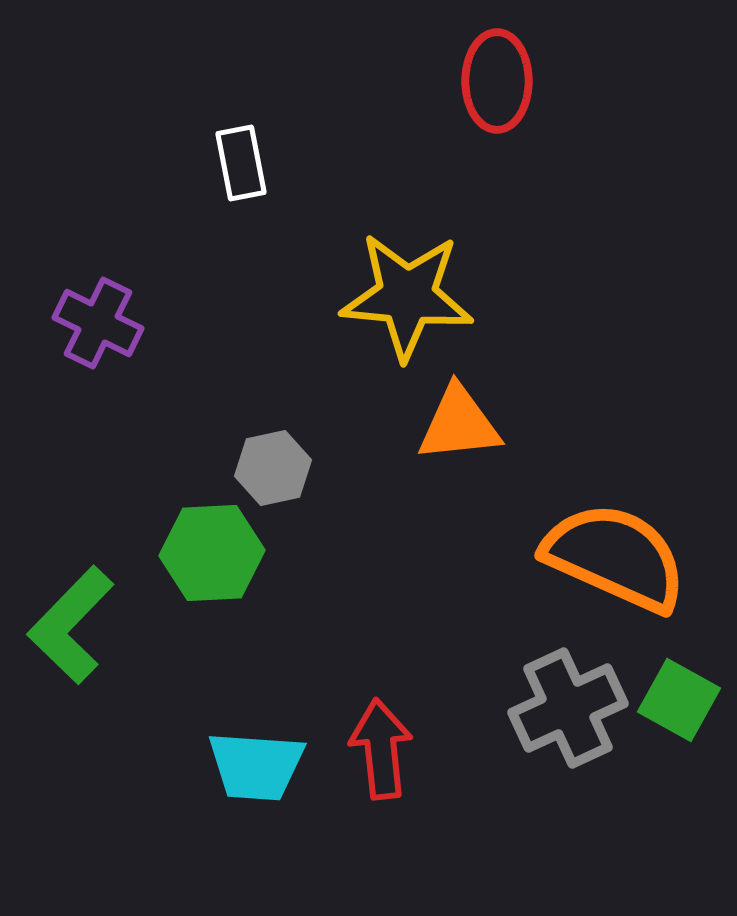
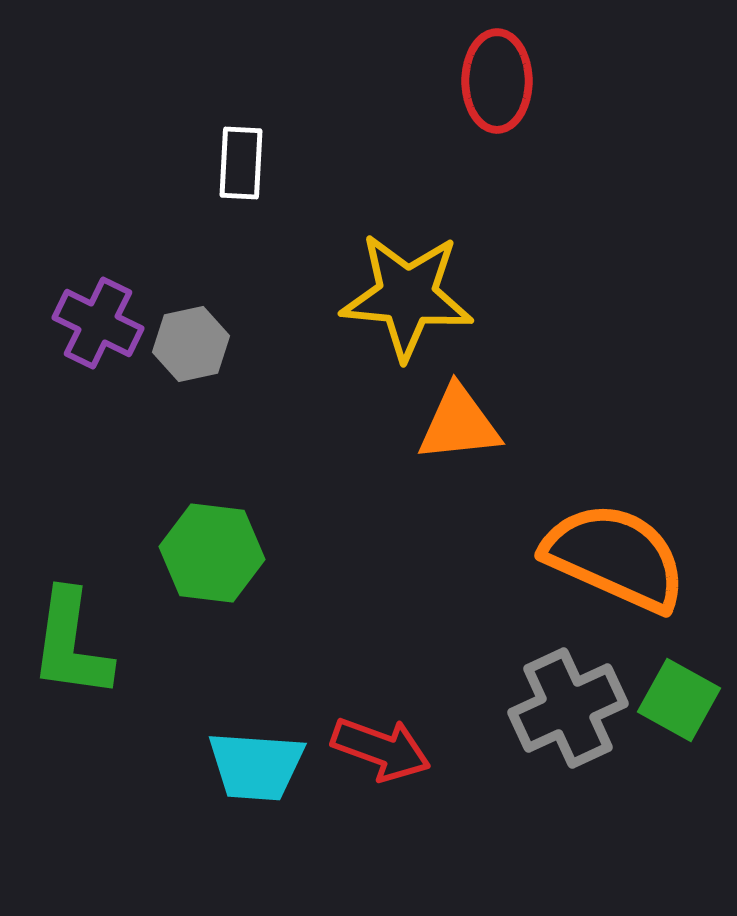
white rectangle: rotated 14 degrees clockwise
gray hexagon: moved 82 px left, 124 px up
green hexagon: rotated 10 degrees clockwise
green L-shape: moved 19 px down; rotated 36 degrees counterclockwise
red arrow: rotated 116 degrees clockwise
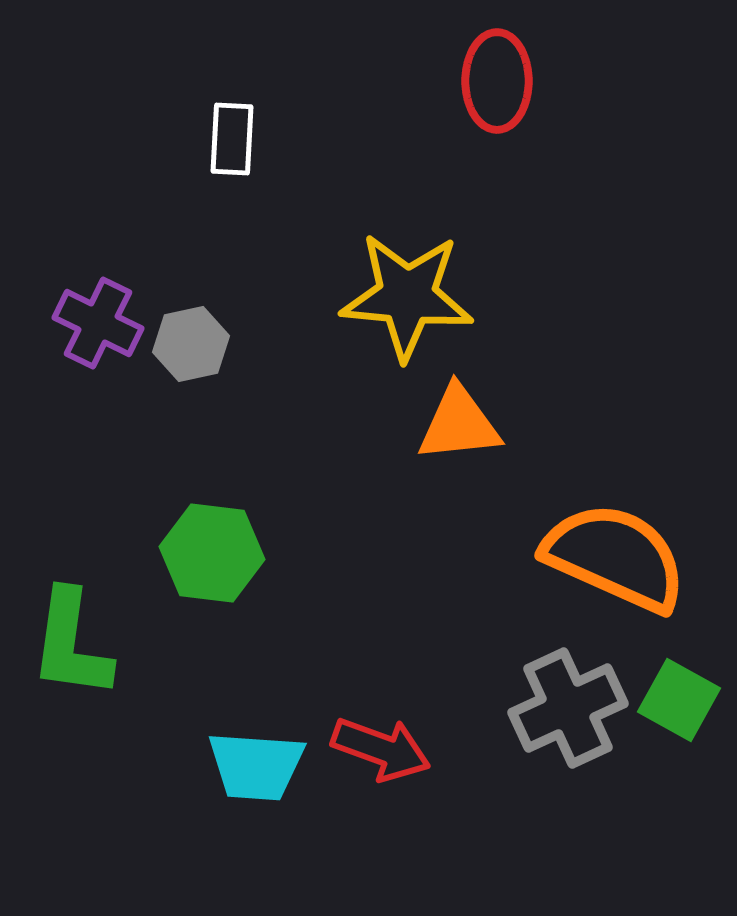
white rectangle: moved 9 px left, 24 px up
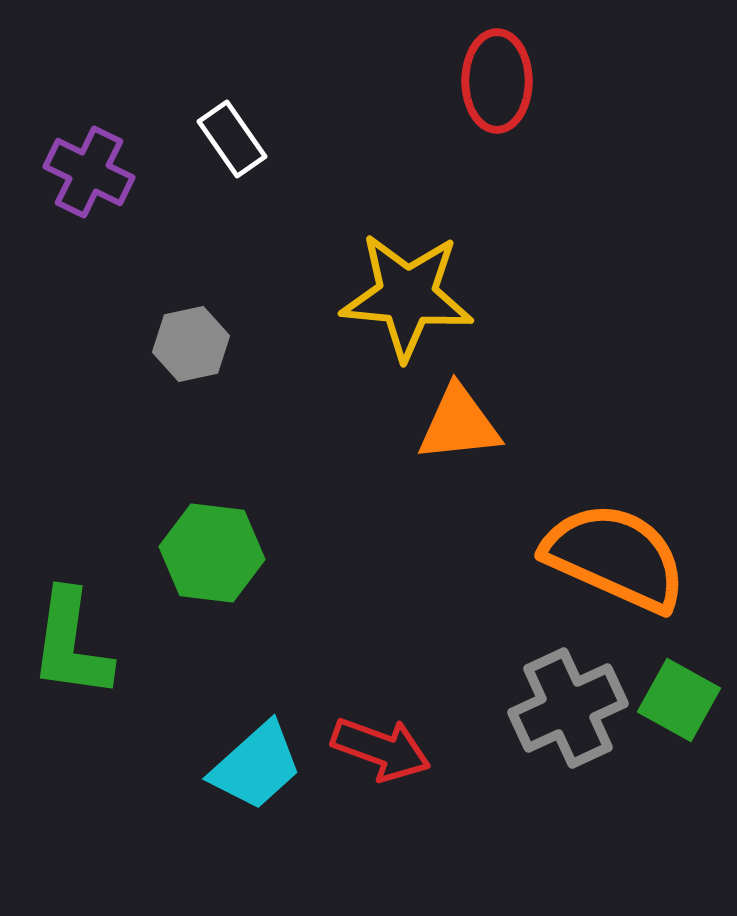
white rectangle: rotated 38 degrees counterclockwise
purple cross: moved 9 px left, 151 px up
cyan trapezoid: rotated 46 degrees counterclockwise
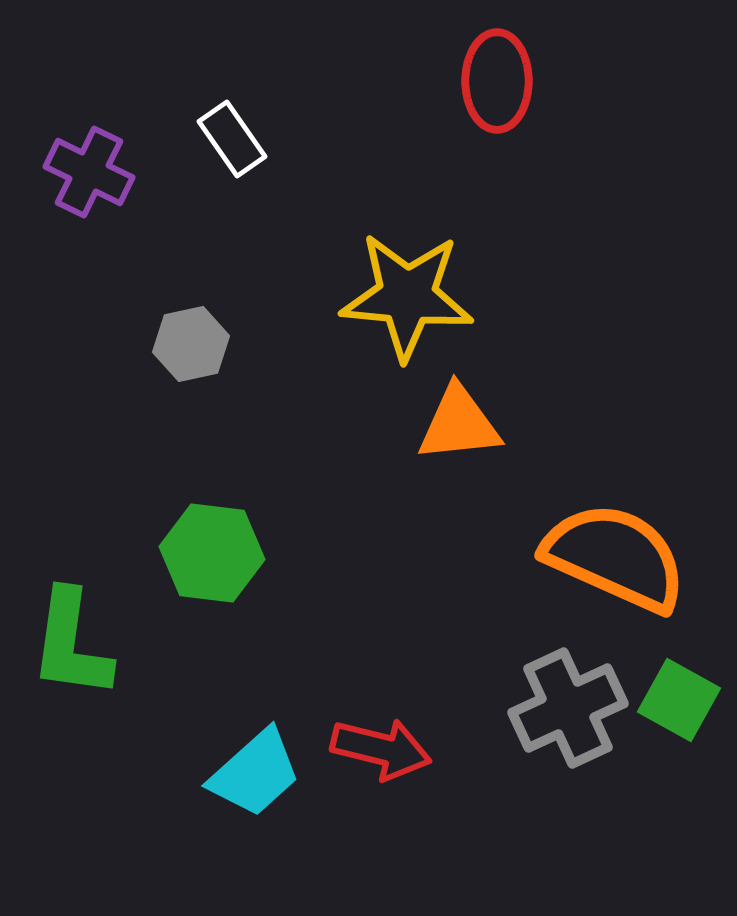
red arrow: rotated 6 degrees counterclockwise
cyan trapezoid: moved 1 px left, 7 px down
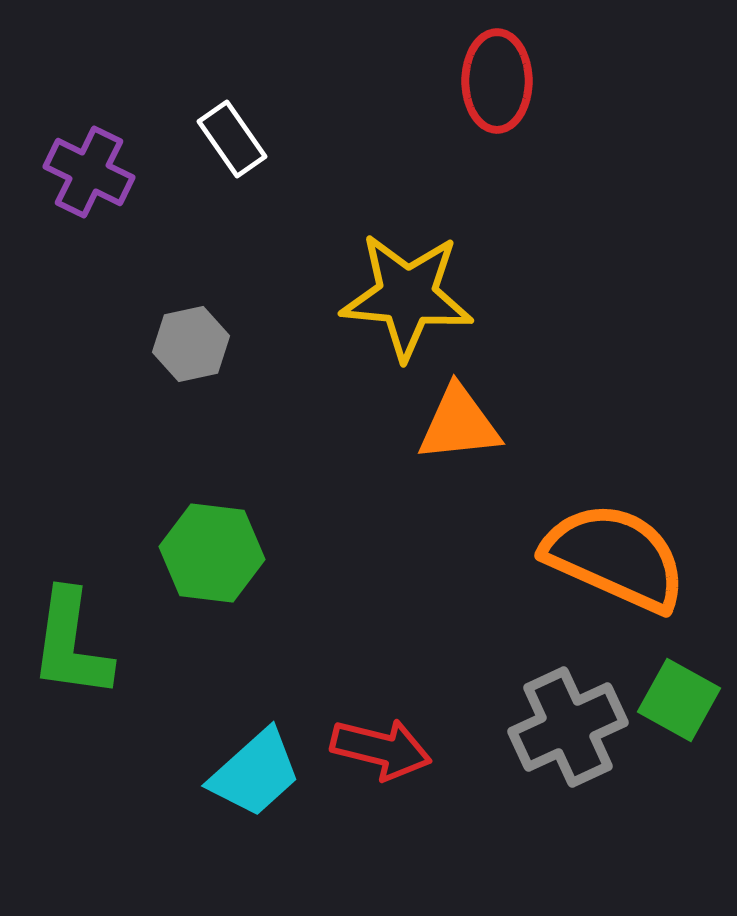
gray cross: moved 19 px down
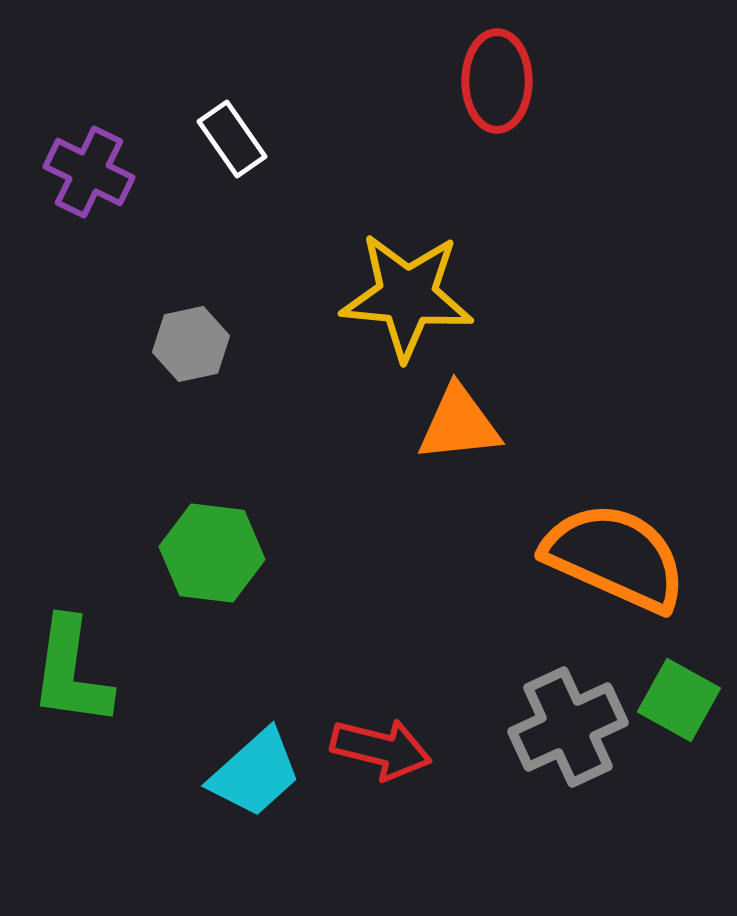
green L-shape: moved 28 px down
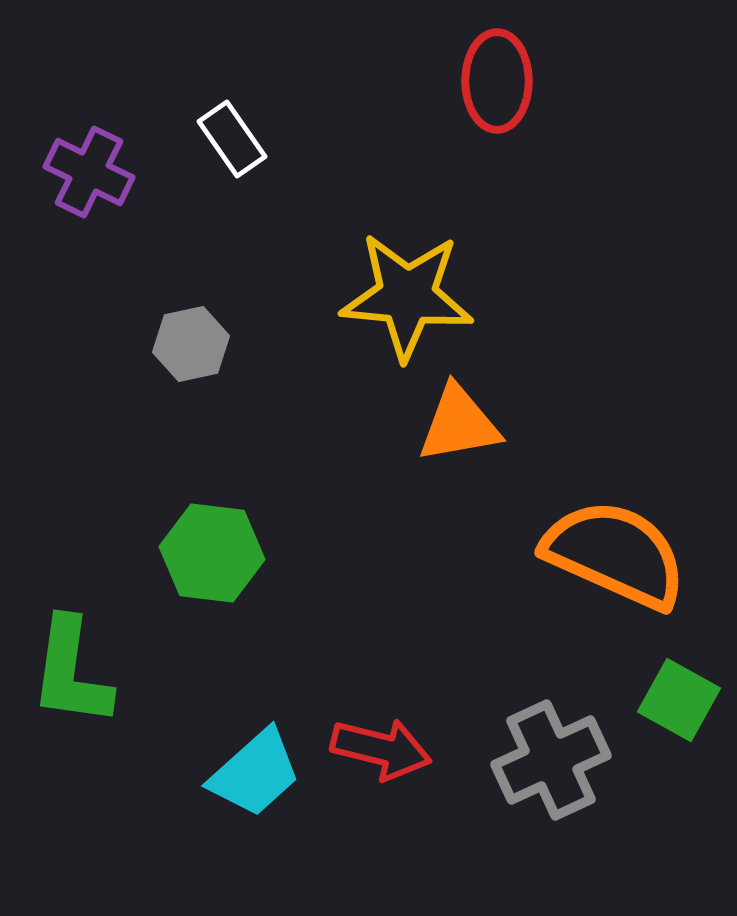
orange triangle: rotated 4 degrees counterclockwise
orange semicircle: moved 3 px up
gray cross: moved 17 px left, 33 px down
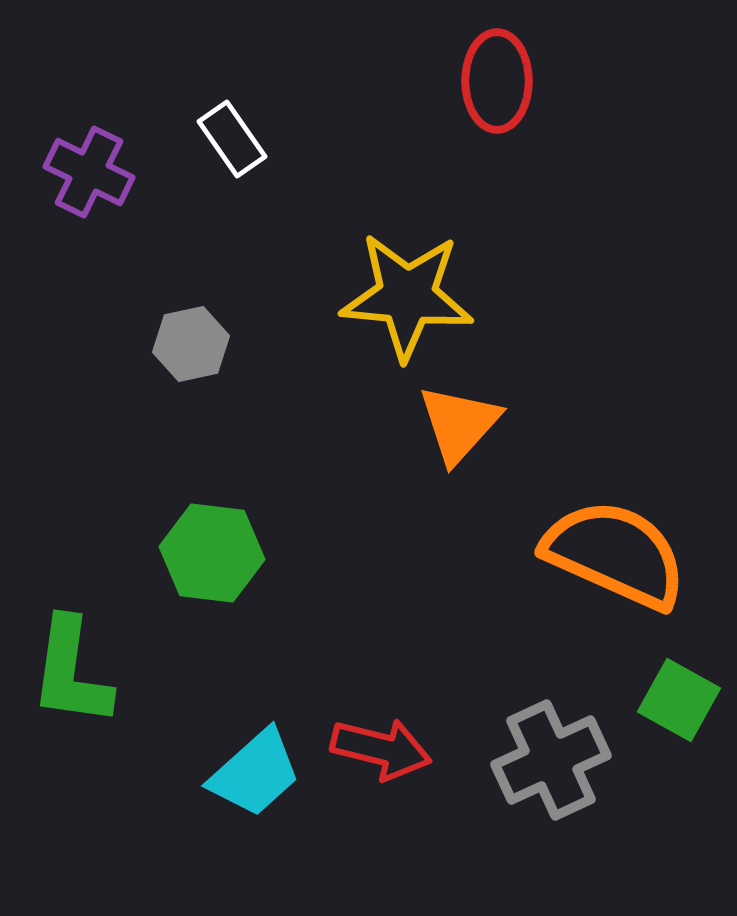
orange triangle: rotated 38 degrees counterclockwise
